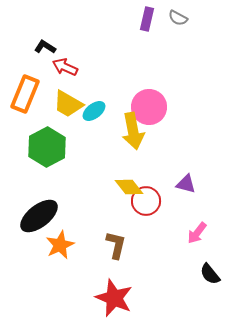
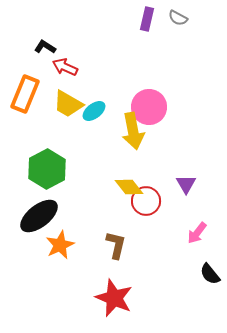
green hexagon: moved 22 px down
purple triangle: rotated 45 degrees clockwise
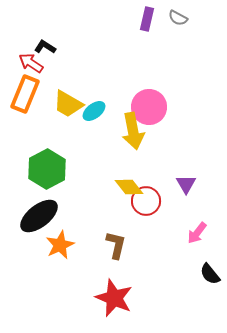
red arrow: moved 34 px left, 4 px up; rotated 10 degrees clockwise
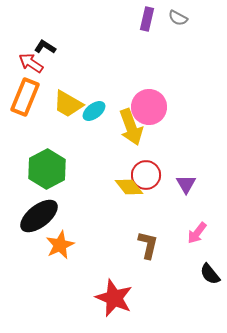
orange rectangle: moved 3 px down
yellow arrow: moved 2 px left, 4 px up; rotated 9 degrees counterclockwise
red circle: moved 26 px up
brown L-shape: moved 32 px right
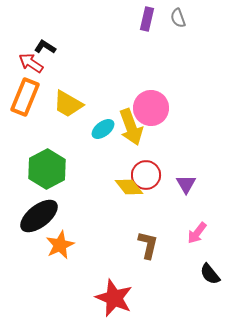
gray semicircle: rotated 42 degrees clockwise
pink circle: moved 2 px right, 1 px down
cyan ellipse: moved 9 px right, 18 px down
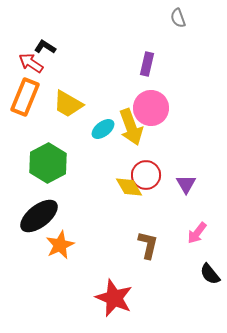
purple rectangle: moved 45 px down
green hexagon: moved 1 px right, 6 px up
yellow diamond: rotated 8 degrees clockwise
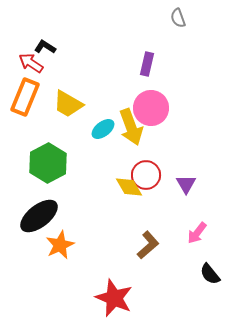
brown L-shape: rotated 36 degrees clockwise
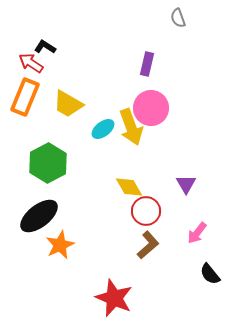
red circle: moved 36 px down
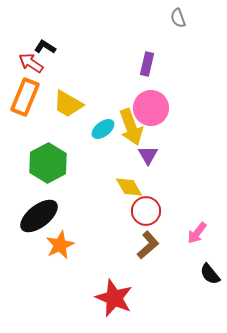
purple triangle: moved 38 px left, 29 px up
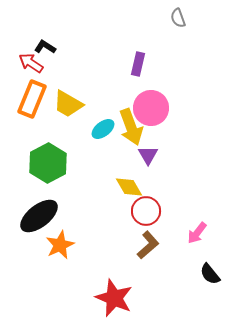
purple rectangle: moved 9 px left
orange rectangle: moved 7 px right, 2 px down
